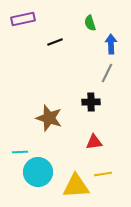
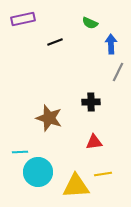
green semicircle: rotated 49 degrees counterclockwise
gray line: moved 11 px right, 1 px up
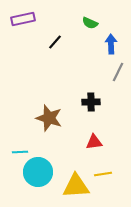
black line: rotated 28 degrees counterclockwise
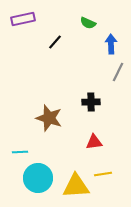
green semicircle: moved 2 px left
cyan circle: moved 6 px down
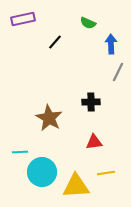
brown star: rotated 12 degrees clockwise
yellow line: moved 3 px right, 1 px up
cyan circle: moved 4 px right, 6 px up
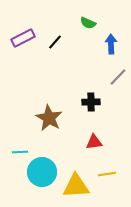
purple rectangle: moved 19 px down; rotated 15 degrees counterclockwise
gray line: moved 5 px down; rotated 18 degrees clockwise
yellow line: moved 1 px right, 1 px down
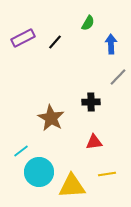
green semicircle: rotated 84 degrees counterclockwise
brown star: moved 2 px right
cyan line: moved 1 px right, 1 px up; rotated 35 degrees counterclockwise
cyan circle: moved 3 px left
yellow triangle: moved 4 px left
